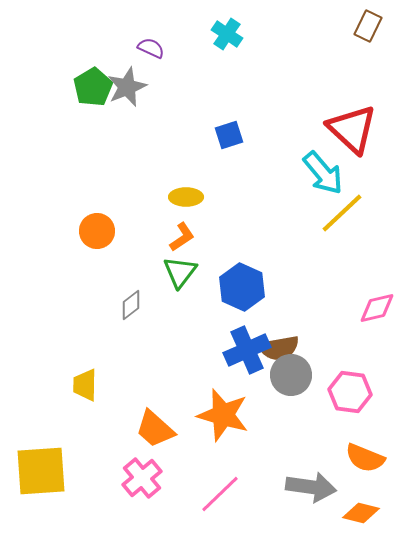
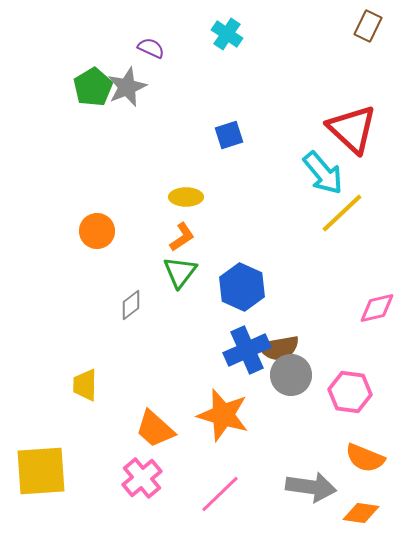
orange diamond: rotated 6 degrees counterclockwise
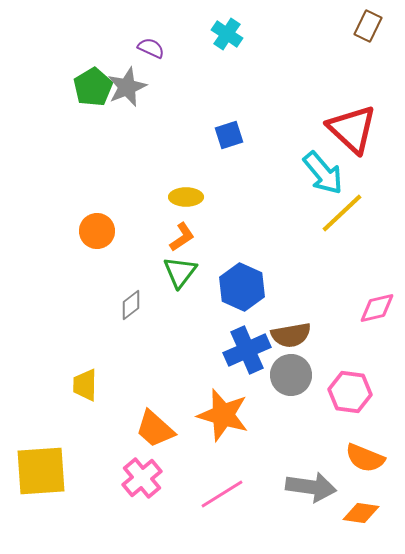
brown semicircle: moved 12 px right, 13 px up
pink line: moved 2 px right; rotated 12 degrees clockwise
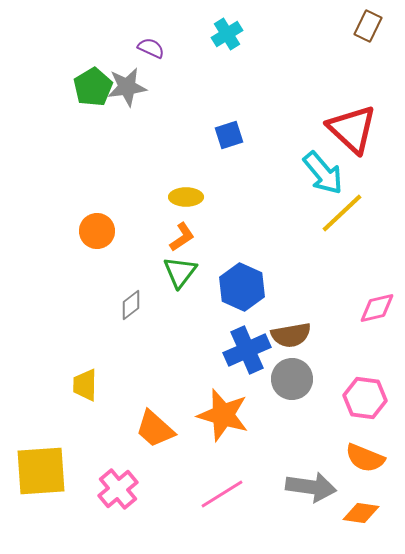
cyan cross: rotated 24 degrees clockwise
gray star: rotated 15 degrees clockwise
gray circle: moved 1 px right, 4 px down
pink hexagon: moved 15 px right, 6 px down
pink cross: moved 24 px left, 11 px down
